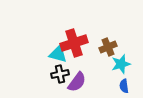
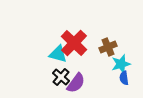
red cross: rotated 28 degrees counterclockwise
black cross: moved 1 px right, 3 px down; rotated 36 degrees counterclockwise
purple semicircle: moved 1 px left, 1 px down
blue semicircle: moved 8 px up
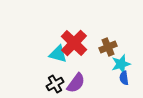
black cross: moved 6 px left, 7 px down; rotated 18 degrees clockwise
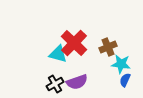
cyan star: rotated 24 degrees clockwise
blue semicircle: moved 1 px right, 2 px down; rotated 32 degrees clockwise
purple semicircle: moved 1 px right, 1 px up; rotated 35 degrees clockwise
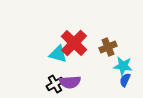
cyan star: moved 2 px right, 2 px down
purple semicircle: moved 7 px left; rotated 15 degrees clockwise
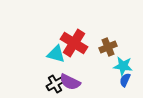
red cross: rotated 12 degrees counterclockwise
cyan triangle: moved 2 px left
purple semicircle: rotated 30 degrees clockwise
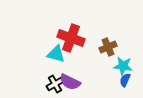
red cross: moved 3 px left, 5 px up; rotated 12 degrees counterclockwise
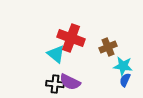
cyan triangle: rotated 24 degrees clockwise
black cross: rotated 36 degrees clockwise
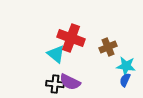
cyan star: moved 3 px right
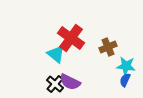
red cross: rotated 16 degrees clockwise
black cross: rotated 36 degrees clockwise
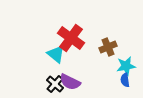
cyan star: rotated 18 degrees counterclockwise
blue semicircle: rotated 32 degrees counterclockwise
